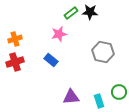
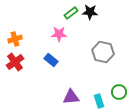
pink star: rotated 14 degrees clockwise
red cross: rotated 18 degrees counterclockwise
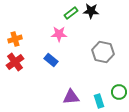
black star: moved 1 px right, 1 px up
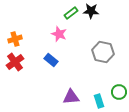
pink star: rotated 21 degrees clockwise
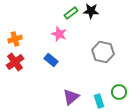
purple triangle: rotated 36 degrees counterclockwise
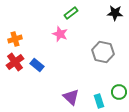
black star: moved 24 px right, 2 px down
pink star: moved 1 px right
blue rectangle: moved 14 px left, 5 px down
purple triangle: rotated 36 degrees counterclockwise
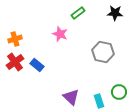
green rectangle: moved 7 px right
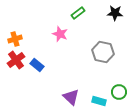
red cross: moved 1 px right, 2 px up
cyan rectangle: rotated 56 degrees counterclockwise
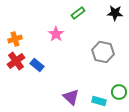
pink star: moved 4 px left; rotated 14 degrees clockwise
red cross: moved 1 px down
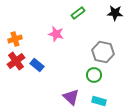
pink star: rotated 21 degrees counterclockwise
green circle: moved 25 px left, 17 px up
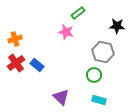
black star: moved 2 px right, 13 px down
pink star: moved 10 px right, 2 px up
red cross: moved 2 px down
purple triangle: moved 10 px left
cyan rectangle: moved 1 px up
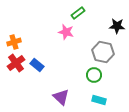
orange cross: moved 1 px left, 3 px down
